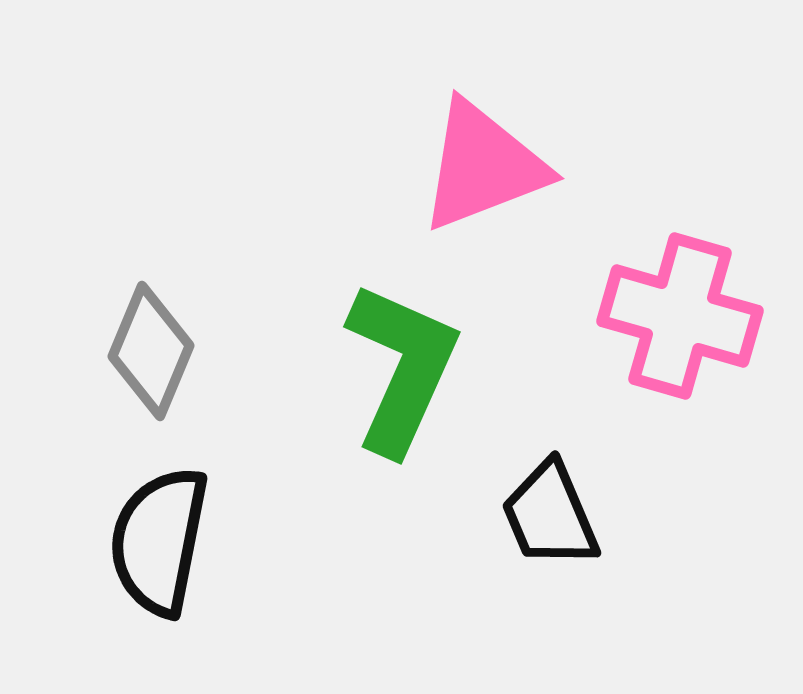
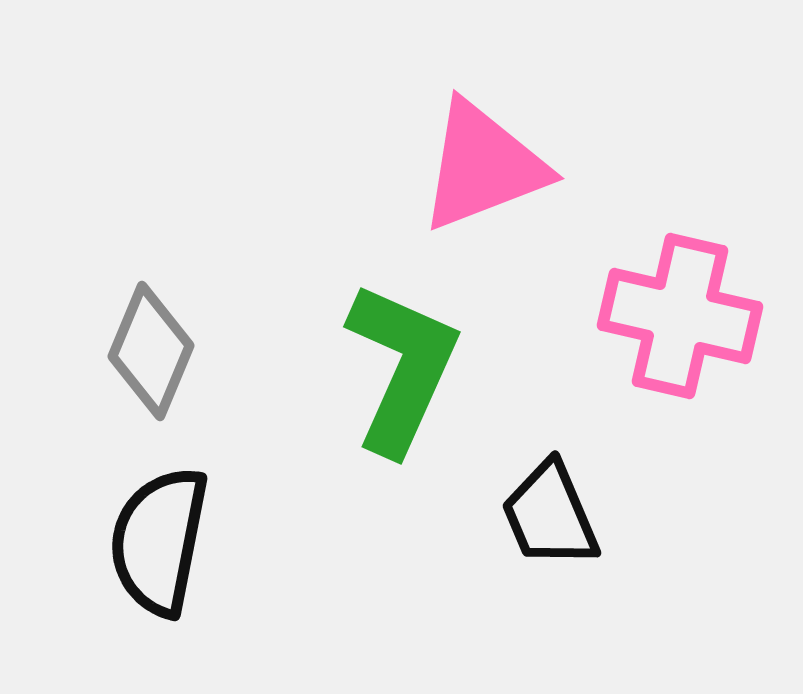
pink cross: rotated 3 degrees counterclockwise
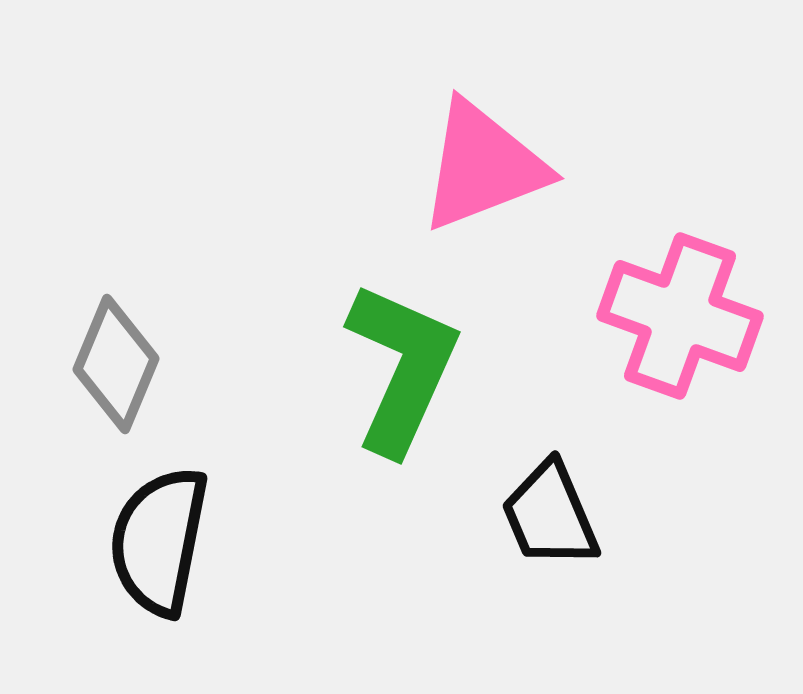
pink cross: rotated 7 degrees clockwise
gray diamond: moved 35 px left, 13 px down
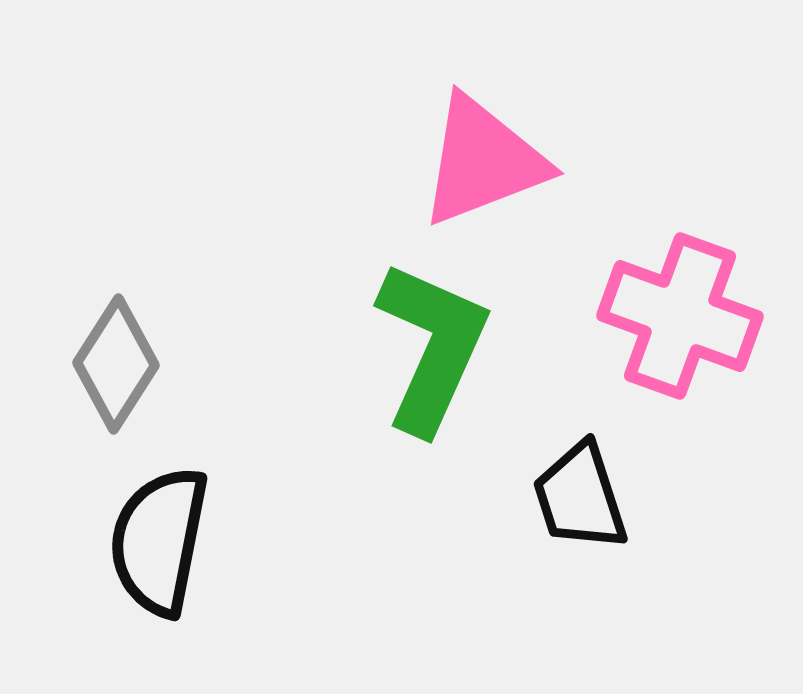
pink triangle: moved 5 px up
gray diamond: rotated 10 degrees clockwise
green L-shape: moved 30 px right, 21 px up
black trapezoid: moved 30 px right, 18 px up; rotated 5 degrees clockwise
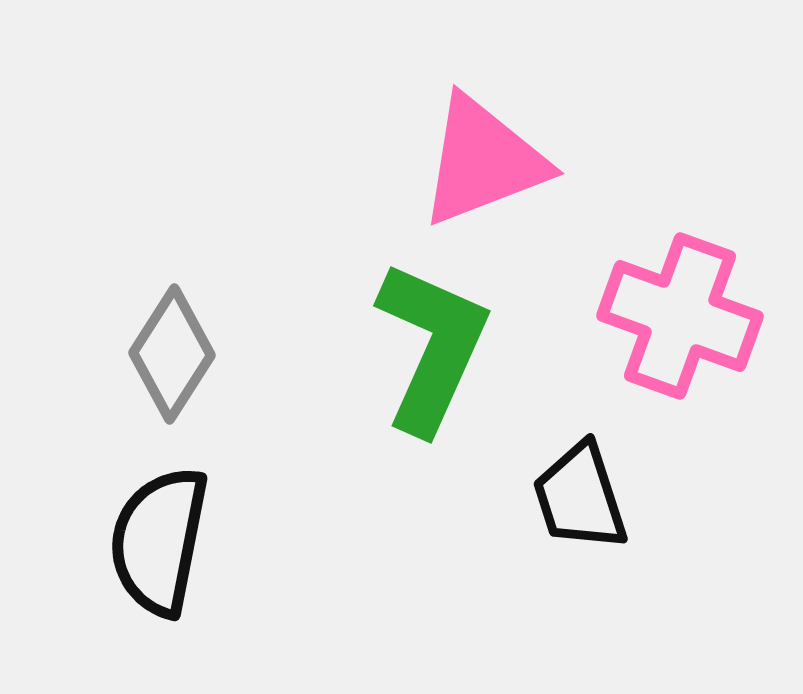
gray diamond: moved 56 px right, 10 px up
